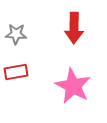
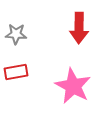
red arrow: moved 5 px right
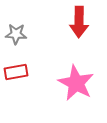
red arrow: moved 6 px up
pink star: moved 3 px right, 3 px up
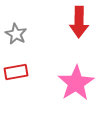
gray star: rotated 25 degrees clockwise
pink star: rotated 12 degrees clockwise
